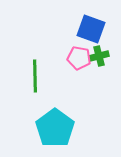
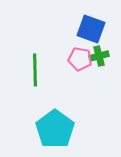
pink pentagon: moved 1 px right, 1 px down
green line: moved 6 px up
cyan pentagon: moved 1 px down
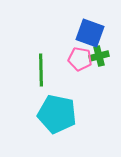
blue square: moved 1 px left, 4 px down
green line: moved 6 px right
cyan pentagon: moved 2 px right, 15 px up; rotated 24 degrees counterclockwise
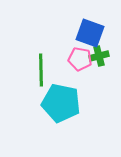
cyan pentagon: moved 4 px right, 11 px up
